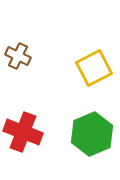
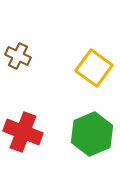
yellow square: rotated 27 degrees counterclockwise
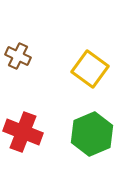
yellow square: moved 4 px left, 1 px down
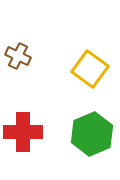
red cross: rotated 21 degrees counterclockwise
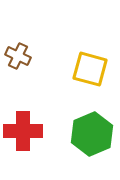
yellow square: rotated 21 degrees counterclockwise
red cross: moved 1 px up
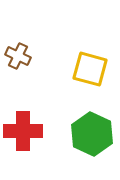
green hexagon: rotated 12 degrees counterclockwise
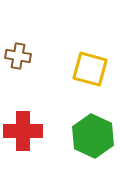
brown cross: rotated 15 degrees counterclockwise
green hexagon: moved 1 px right, 2 px down
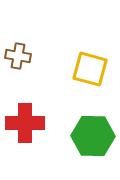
red cross: moved 2 px right, 8 px up
green hexagon: rotated 24 degrees counterclockwise
